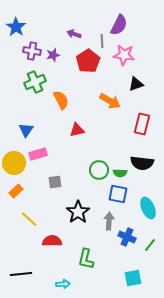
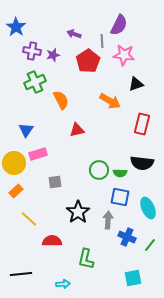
blue square: moved 2 px right, 3 px down
gray arrow: moved 1 px left, 1 px up
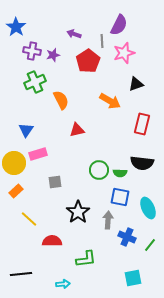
pink star: moved 2 px up; rotated 25 degrees counterclockwise
green L-shape: rotated 110 degrees counterclockwise
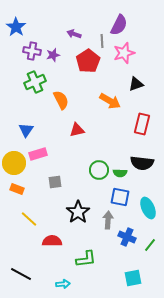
orange rectangle: moved 1 px right, 2 px up; rotated 64 degrees clockwise
black line: rotated 35 degrees clockwise
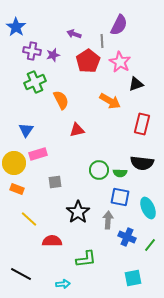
pink star: moved 4 px left, 9 px down; rotated 25 degrees counterclockwise
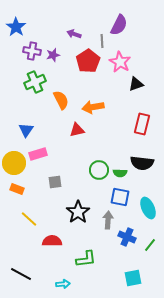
orange arrow: moved 17 px left, 6 px down; rotated 140 degrees clockwise
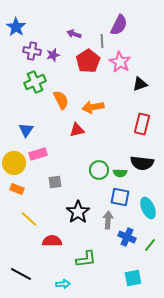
black triangle: moved 4 px right
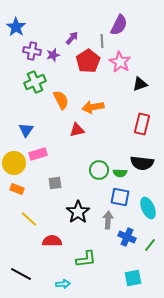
purple arrow: moved 2 px left, 4 px down; rotated 112 degrees clockwise
gray square: moved 1 px down
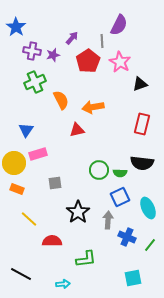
blue square: rotated 36 degrees counterclockwise
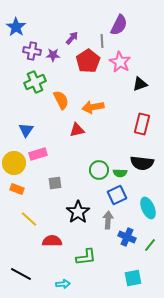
purple star: rotated 16 degrees clockwise
blue square: moved 3 px left, 2 px up
green L-shape: moved 2 px up
